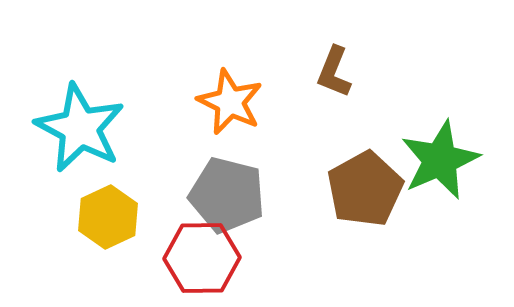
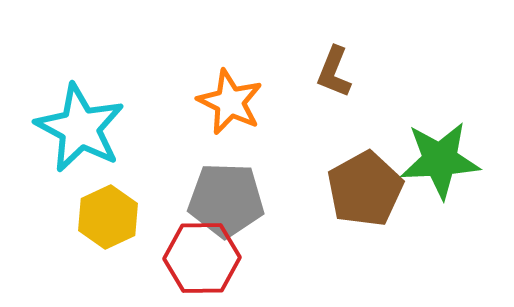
green star: rotated 20 degrees clockwise
gray pentagon: moved 1 px left, 5 px down; rotated 12 degrees counterclockwise
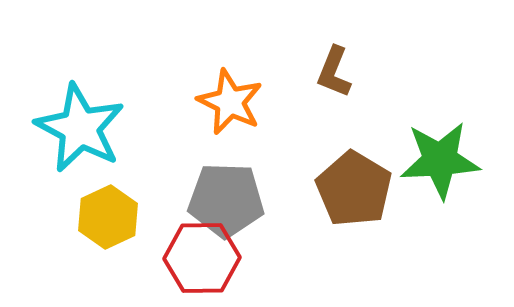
brown pentagon: moved 11 px left; rotated 12 degrees counterclockwise
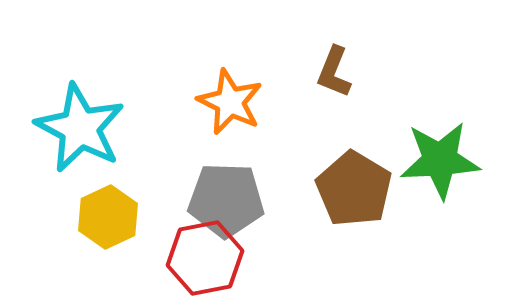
red hexagon: moved 3 px right; rotated 10 degrees counterclockwise
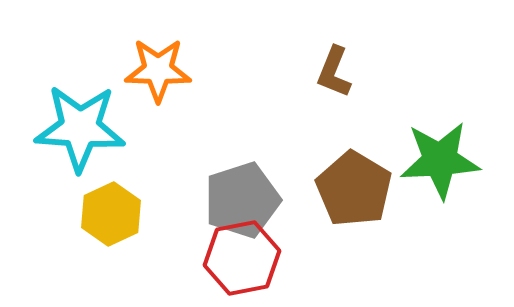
orange star: moved 72 px left, 32 px up; rotated 24 degrees counterclockwise
cyan star: rotated 24 degrees counterclockwise
gray pentagon: moved 16 px right; rotated 20 degrees counterclockwise
yellow hexagon: moved 3 px right, 3 px up
red hexagon: moved 37 px right
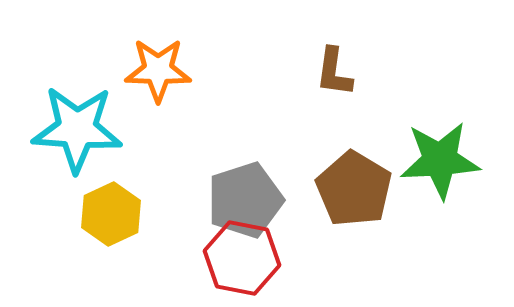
brown L-shape: rotated 14 degrees counterclockwise
cyan star: moved 3 px left, 1 px down
gray pentagon: moved 3 px right
red hexagon: rotated 22 degrees clockwise
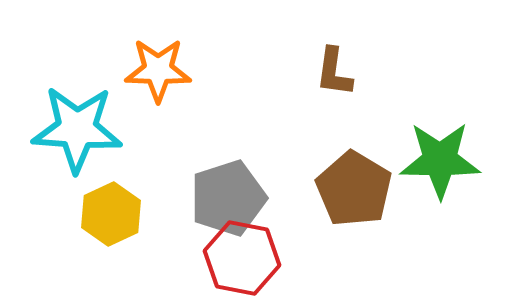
green star: rotated 4 degrees clockwise
gray pentagon: moved 17 px left, 2 px up
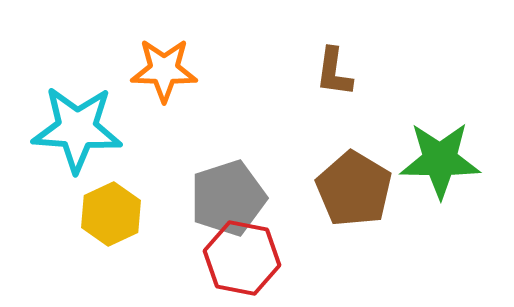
orange star: moved 6 px right
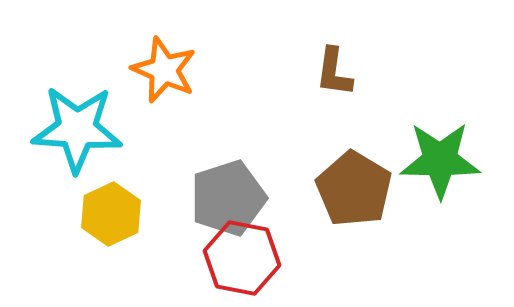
orange star: rotated 22 degrees clockwise
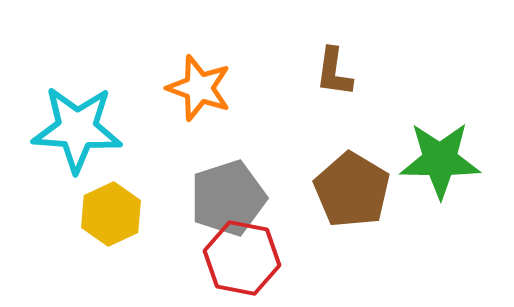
orange star: moved 35 px right, 18 px down; rotated 4 degrees counterclockwise
brown pentagon: moved 2 px left, 1 px down
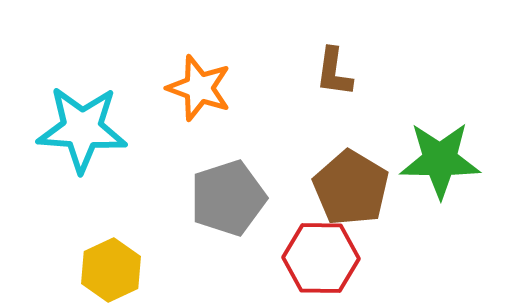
cyan star: moved 5 px right
brown pentagon: moved 1 px left, 2 px up
yellow hexagon: moved 56 px down
red hexagon: moved 79 px right; rotated 10 degrees counterclockwise
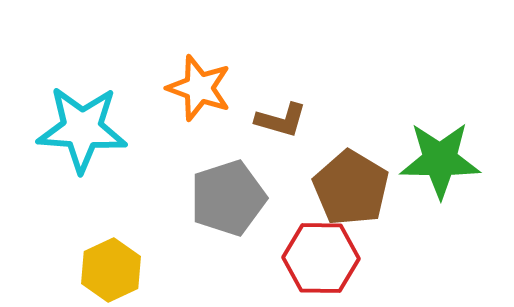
brown L-shape: moved 53 px left, 48 px down; rotated 82 degrees counterclockwise
